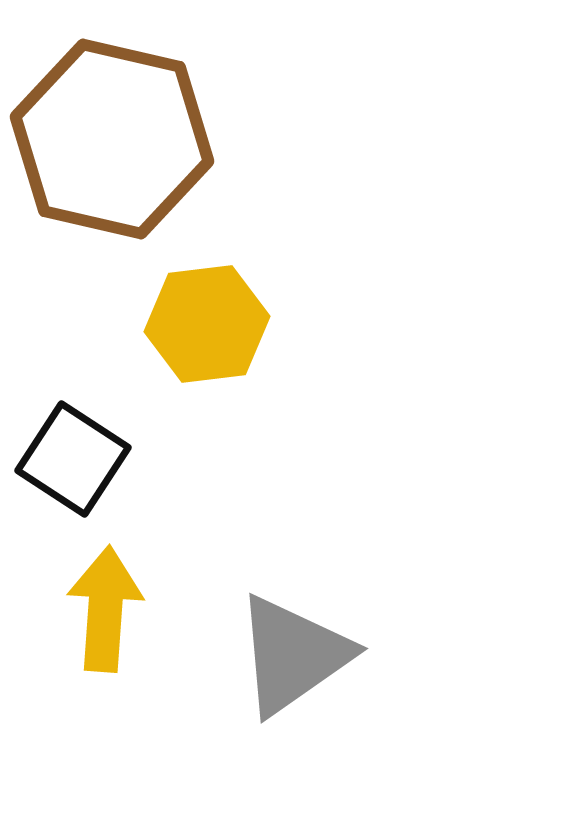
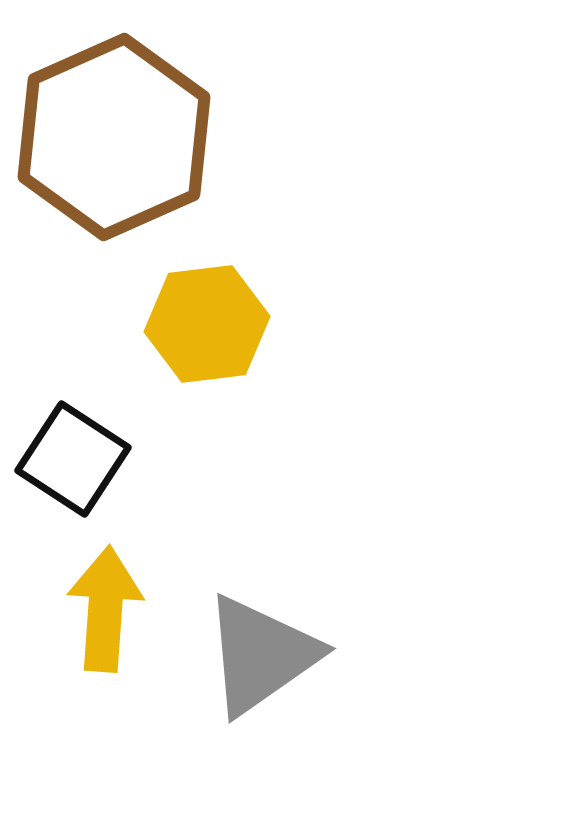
brown hexagon: moved 2 px right, 2 px up; rotated 23 degrees clockwise
gray triangle: moved 32 px left
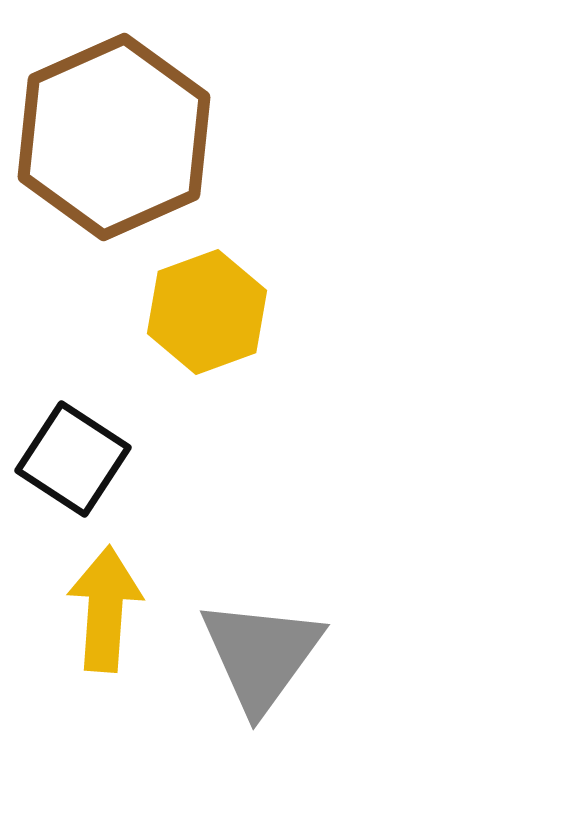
yellow hexagon: moved 12 px up; rotated 13 degrees counterclockwise
gray triangle: rotated 19 degrees counterclockwise
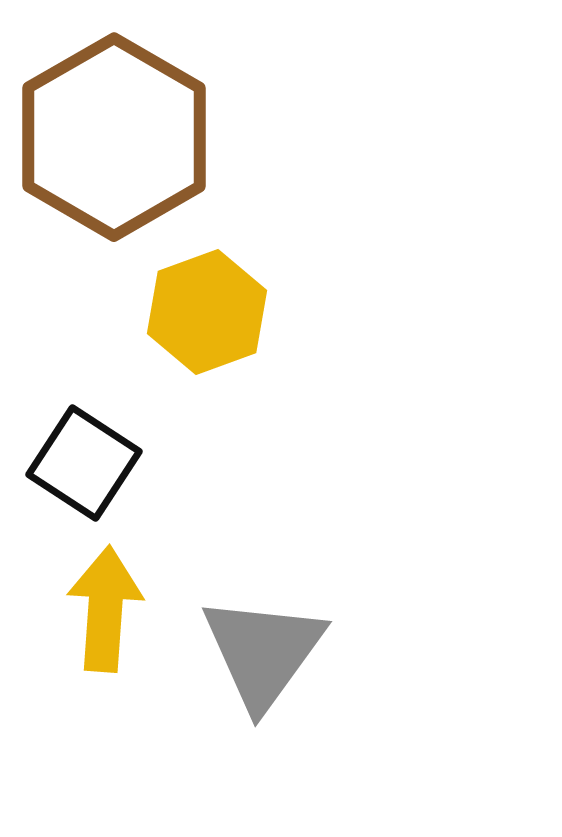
brown hexagon: rotated 6 degrees counterclockwise
black square: moved 11 px right, 4 px down
gray triangle: moved 2 px right, 3 px up
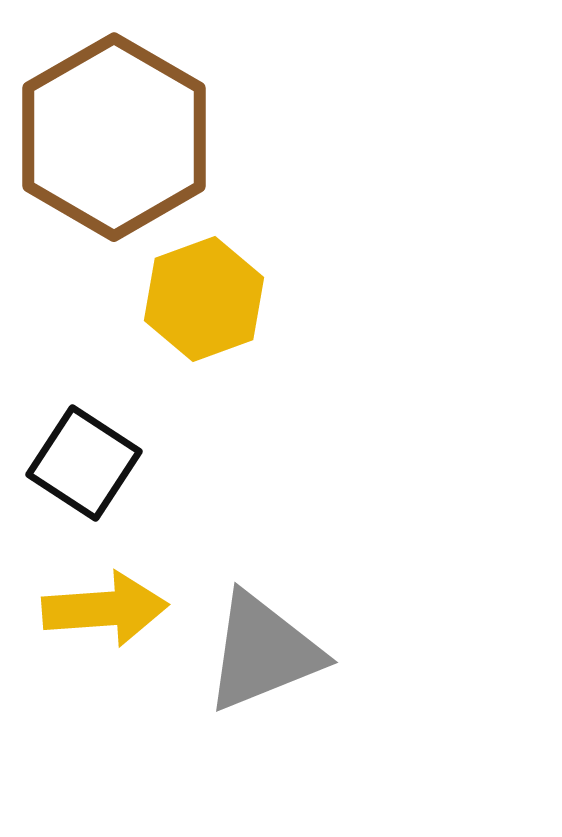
yellow hexagon: moved 3 px left, 13 px up
yellow arrow: rotated 82 degrees clockwise
gray triangle: rotated 32 degrees clockwise
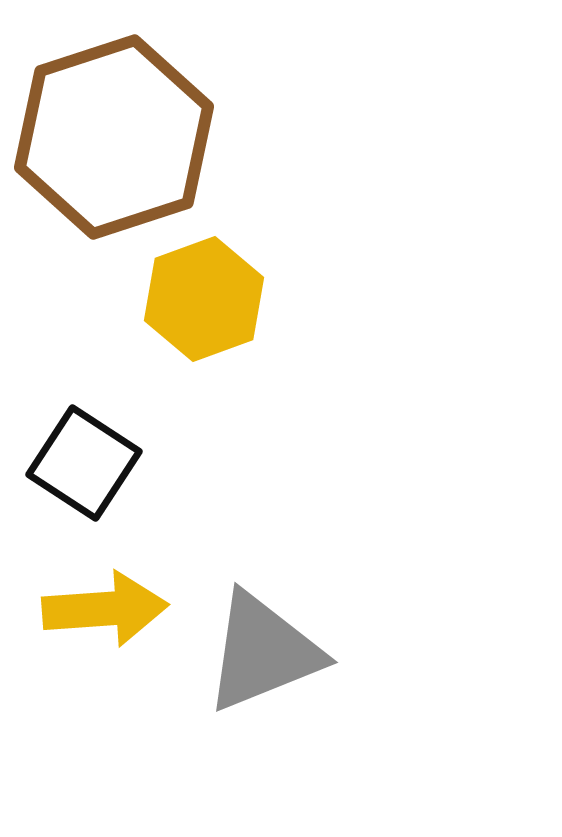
brown hexagon: rotated 12 degrees clockwise
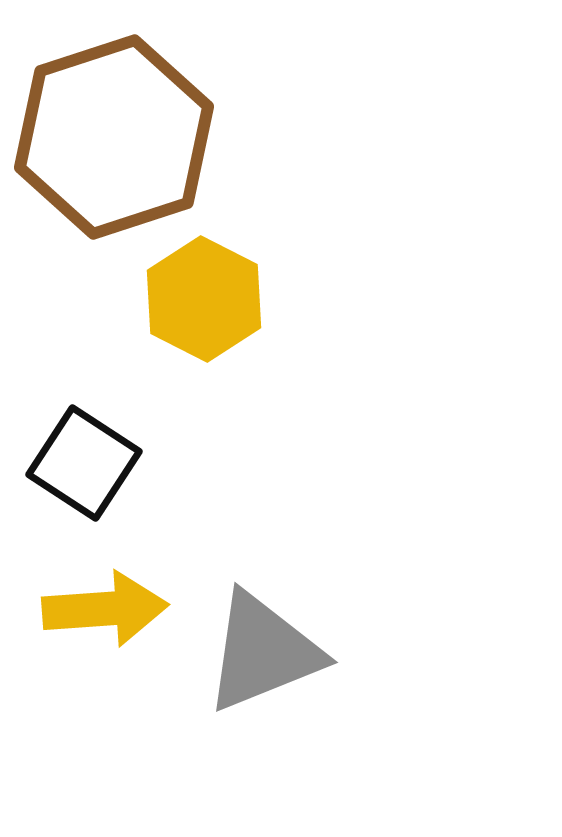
yellow hexagon: rotated 13 degrees counterclockwise
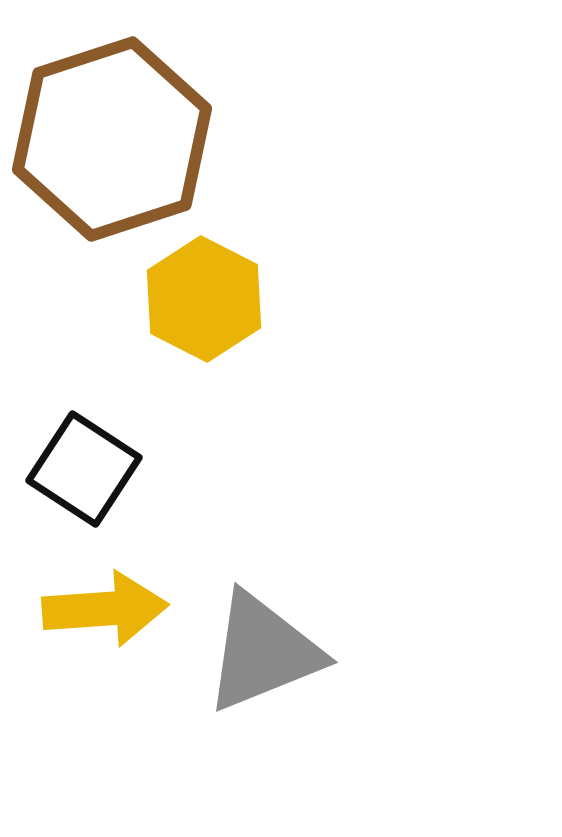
brown hexagon: moved 2 px left, 2 px down
black square: moved 6 px down
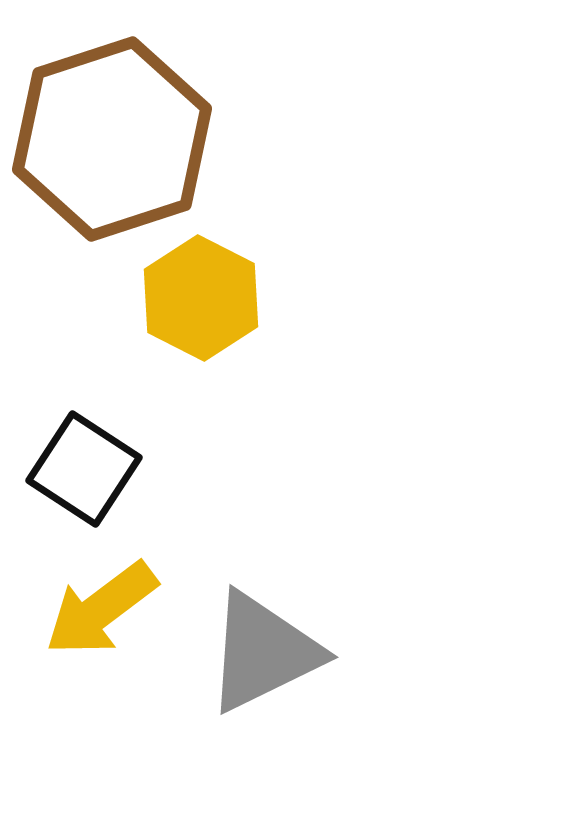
yellow hexagon: moved 3 px left, 1 px up
yellow arrow: moved 4 px left; rotated 147 degrees clockwise
gray triangle: rotated 4 degrees counterclockwise
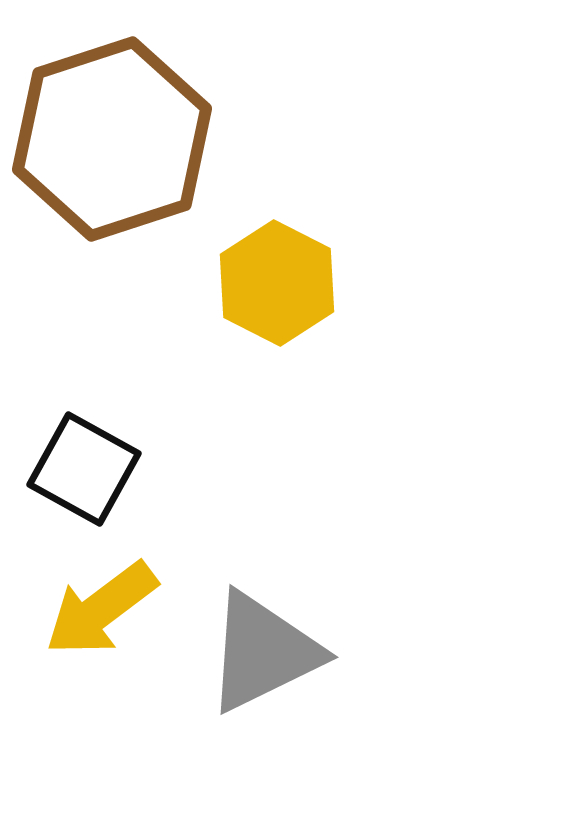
yellow hexagon: moved 76 px right, 15 px up
black square: rotated 4 degrees counterclockwise
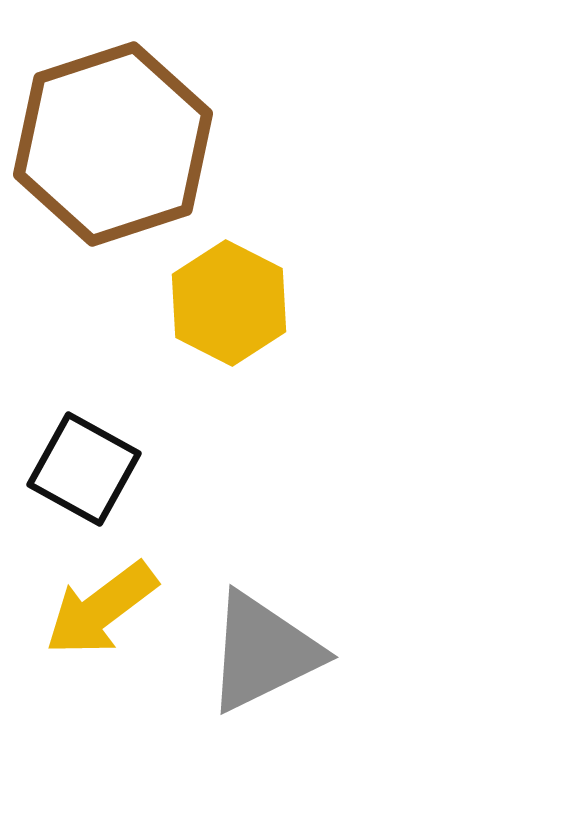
brown hexagon: moved 1 px right, 5 px down
yellow hexagon: moved 48 px left, 20 px down
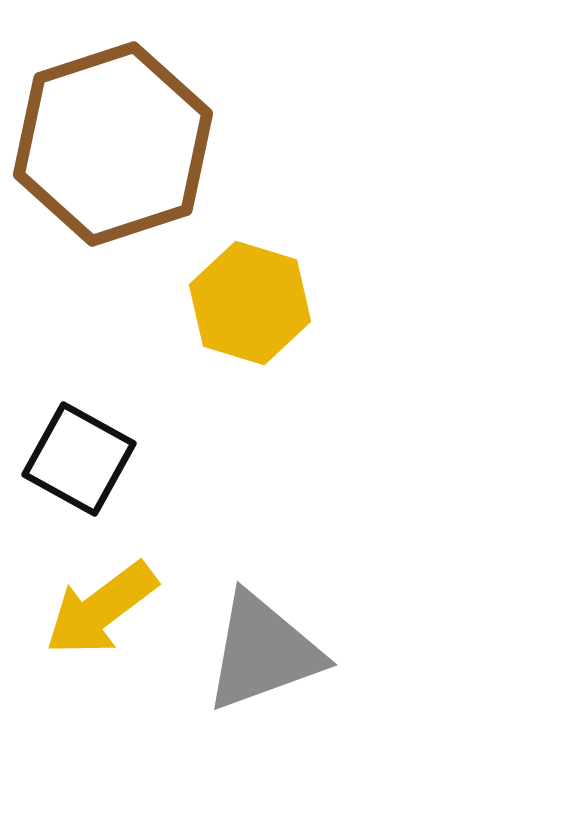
yellow hexagon: moved 21 px right; rotated 10 degrees counterclockwise
black square: moved 5 px left, 10 px up
gray triangle: rotated 6 degrees clockwise
